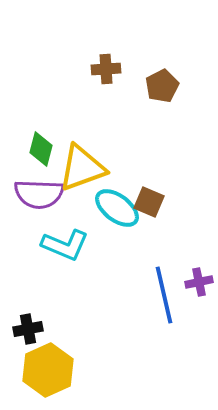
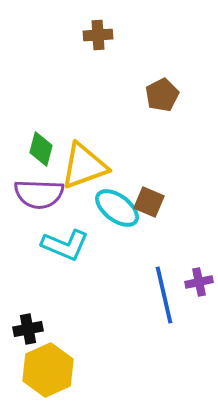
brown cross: moved 8 px left, 34 px up
brown pentagon: moved 9 px down
yellow triangle: moved 2 px right, 2 px up
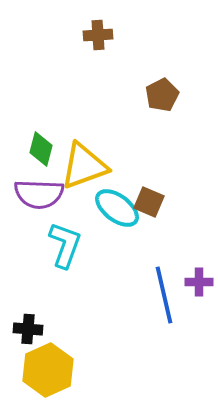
cyan L-shape: rotated 93 degrees counterclockwise
purple cross: rotated 12 degrees clockwise
black cross: rotated 16 degrees clockwise
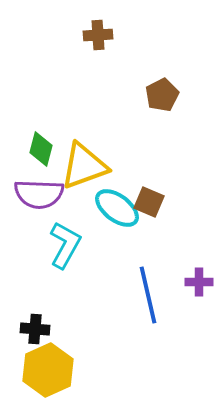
cyan L-shape: rotated 9 degrees clockwise
blue line: moved 16 px left
black cross: moved 7 px right
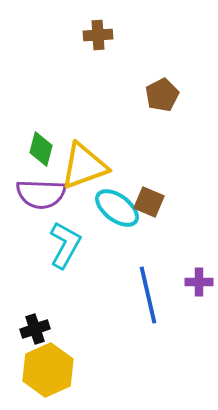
purple semicircle: moved 2 px right
black cross: rotated 24 degrees counterclockwise
